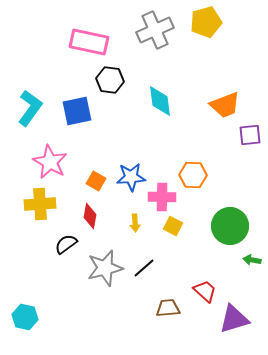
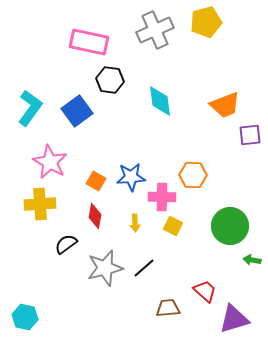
blue square: rotated 24 degrees counterclockwise
red diamond: moved 5 px right
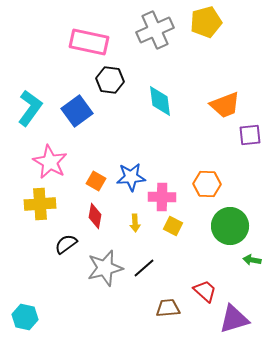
orange hexagon: moved 14 px right, 9 px down
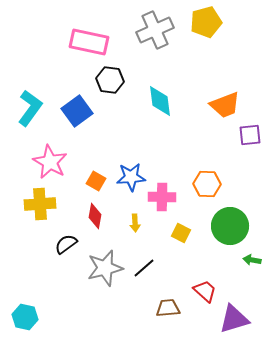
yellow square: moved 8 px right, 7 px down
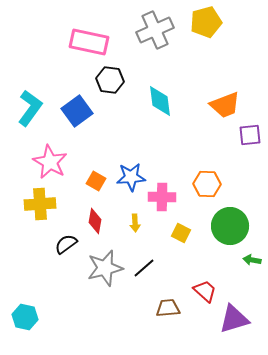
red diamond: moved 5 px down
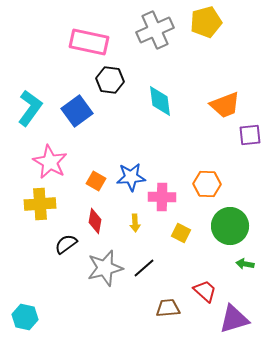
green arrow: moved 7 px left, 4 px down
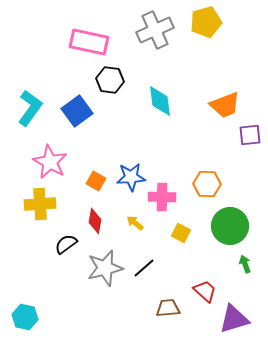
yellow arrow: rotated 132 degrees clockwise
green arrow: rotated 60 degrees clockwise
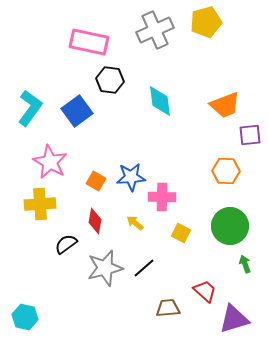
orange hexagon: moved 19 px right, 13 px up
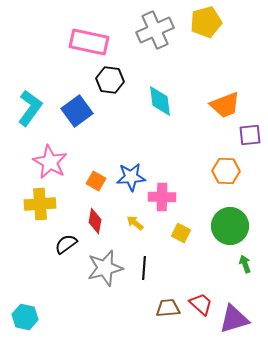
black line: rotated 45 degrees counterclockwise
red trapezoid: moved 4 px left, 13 px down
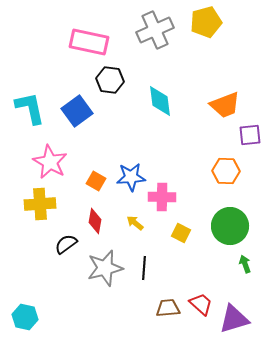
cyan L-shape: rotated 48 degrees counterclockwise
